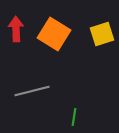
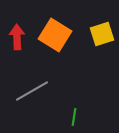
red arrow: moved 1 px right, 8 px down
orange square: moved 1 px right, 1 px down
gray line: rotated 16 degrees counterclockwise
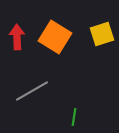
orange square: moved 2 px down
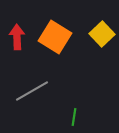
yellow square: rotated 25 degrees counterclockwise
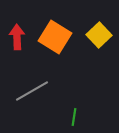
yellow square: moved 3 px left, 1 px down
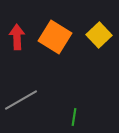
gray line: moved 11 px left, 9 px down
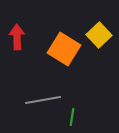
orange square: moved 9 px right, 12 px down
gray line: moved 22 px right; rotated 20 degrees clockwise
green line: moved 2 px left
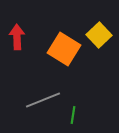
gray line: rotated 12 degrees counterclockwise
green line: moved 1 px right, 2 px up
